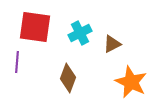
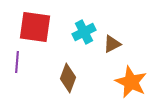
cyan cross: moved 4 px right, 1 px up
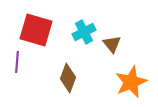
red square: moved 1 px right, 3 px down; rotated 8 degrees clockwise
brown triangle: rotated 42 degrees counterclockwise
orange star: rotated 24 degrees clockwise
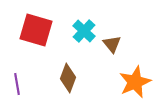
cyan cross: moved 1 px up; rotated 20 degrees counterclockwise
purple line: moved 22 px down; rotated 15 degrees counterclockwise
orange star: moved 4 px right
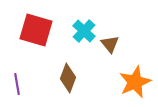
brown triangle: moved 2 px left
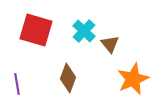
orange star: moved 2 px left, 3 px up
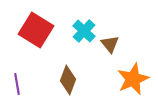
red square: rotated 16 degrees clockwise
brown diamond: moved 2 px down
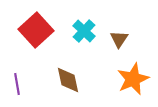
red square: rotated 16 degrees clockwise
brown triangle: moved 9 px right, 5 px up; rotated 12 degrees clockwise
brown diamond: rotated 32 degrees counterclockwise
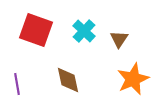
red square: rotated 28 degrees counterclockwise
